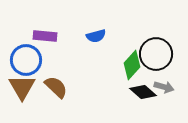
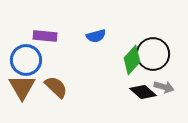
black circle: moved 3 px left
green diamond: moved 5 px up
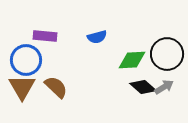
blue semicircle: moved 1 px right, 1 px down
black circle: moved 14 px right
green diamond: rotated 44 degrees clockwise
gray arrow: rotated 48 degrees counterclockwise
black diamond: moved 5 px up
